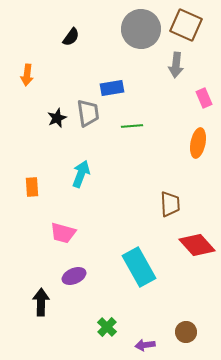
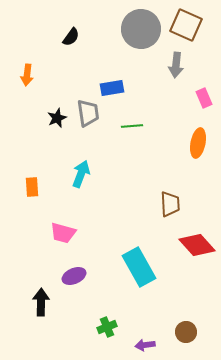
green cross: rotated 24 degrees clockwise
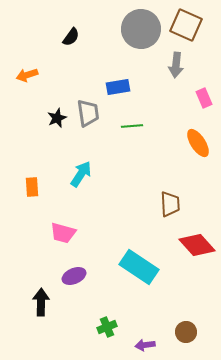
orange arrow: rotated 65 degrees clockwise
blue rectangle: moved 6 px right, 1 px up
orange ellipse: rotated 44 degrees counterclockwise
cyan arrow: rotated 12 degrees clockwise
cyan rectangle: rotated 27 degrees counterclockwise
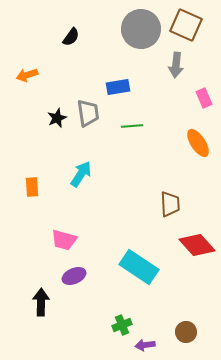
pink trapezoid: moved 1 px right, 7 px down
green cross: moved 15 px right, 2 px up
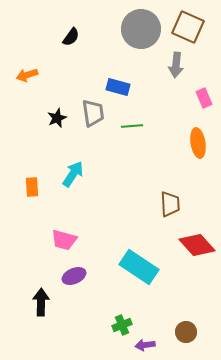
brown square: moved 2 px right, 2 px down
blue rectangle: rotated 25 degrees clockwise
gray trapezoid: moved 5 px right
orange ellipse: rotated 24 degrees clockwise
cyan arrow: moved 8 px left
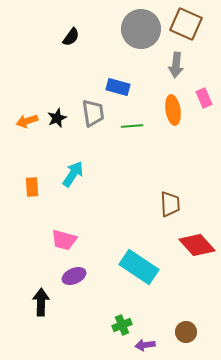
brown square: moved 2 px left, 3 px up
orange arrow: moved 46 px down
orange ellipse: moved 25 px left, 33 px up
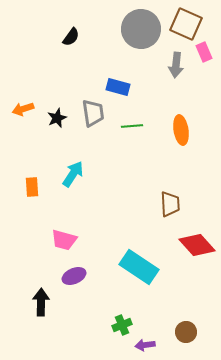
pink rectangle: moved 46 px up
orange ellipse: moved 8 px right, 20 px down
orange arrow: moved 4 px left, 12 px up
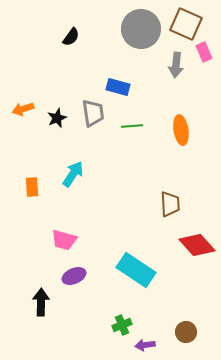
cyan rectangle: moved 3 px left, 3 px down
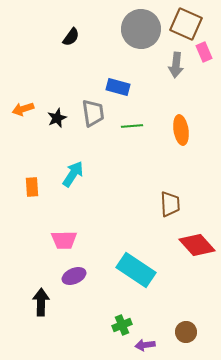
pink trapezoid: rotated 16 degrees counterclockwise
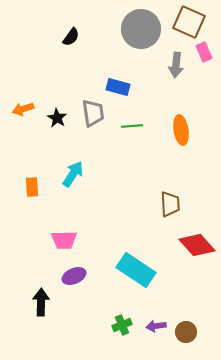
brown square: moved 3 px right, 2 px up
black star: rotated 18 degrees counterclockwise
purple arrow: moved 11 px right, 19 px up
